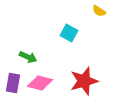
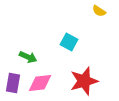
cyan square: moved 9 px down
pink diamond: rotated 20 degrees counterclockwise
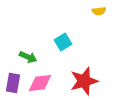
yellow semicircle: rotated 40 degrees counterclockwise
cyan square: moved 6 px left; rotated 30 degrees clockwise
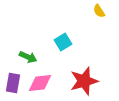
yellow semicircle: rotated 64 degrees clockwise
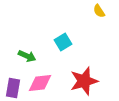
green arrow: moved 1 px left, 1 px up
purple rectangle: moved 5 px down
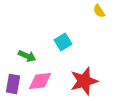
pink diamond: moved 2 px up
purple rectangle: moved 4 px up
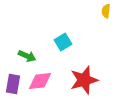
yellow semicircle: moved 7 px right; rotated 40 degrees clockwise
red star: moved 1 px up
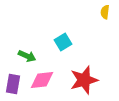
yellow semicircle: moved 1 px left, 1 px down
pink diamond: moved 2 px right, 1 px up
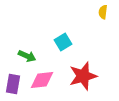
yellow semicircle: moved 2 px left
red star: moved 1 px left, 4 px up
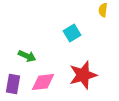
yellow semicircle: moved 2 px up
cyan square: moved 9 px right, 9 px up
red star: moved 1 px up
pink diamond: moved 1 px right, 2 px down
